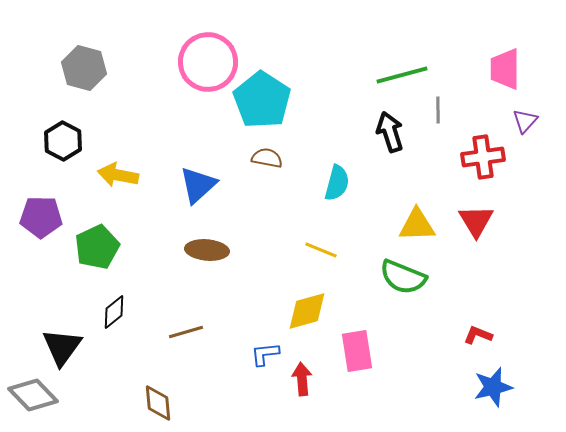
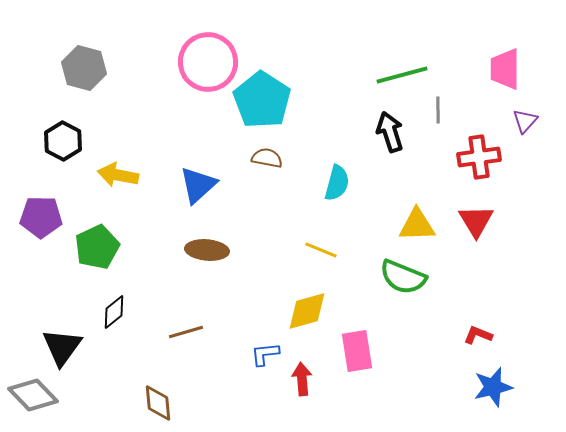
red cross: moved 4 px left
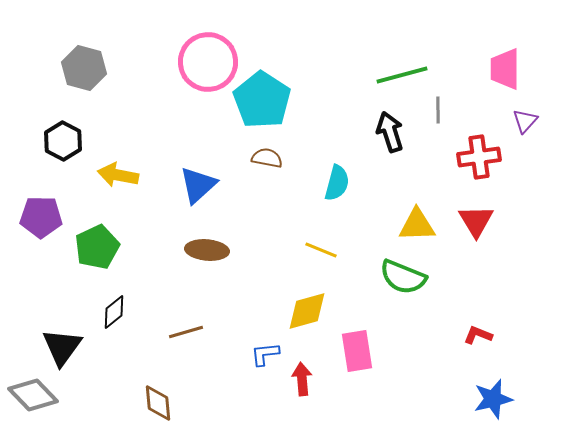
blue star: moved 12 px down
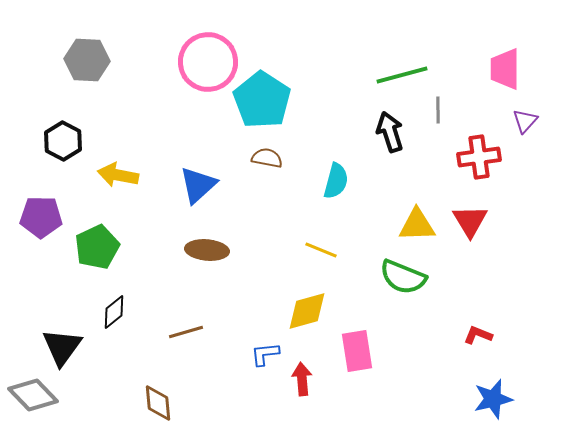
gray hexagon: moved 3 px right, 8 px up; rotated 12 degrees counterclockwise
cyan semicircle: moved 1 px left, 2 px up
red triangle: moved 6 px left
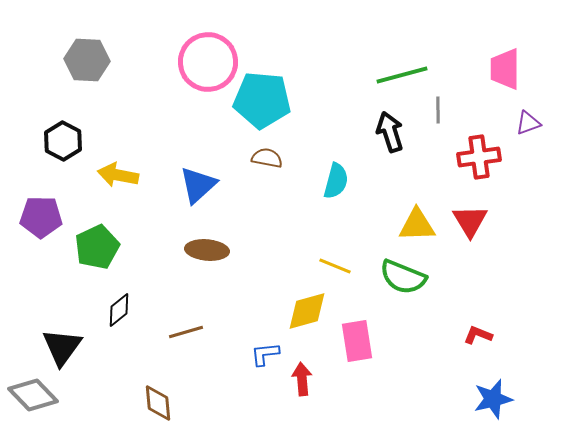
cyan pentagon: rotated 28 degrees counterclockwise
purple triangle: moved 3 px right, 2 px down; rotated 28 degrees clockwise
yellow line: moved 14 px right, 16 px down
black diamond: moved 5 px right, 2 px up
pink rectangle: moved 10 px up
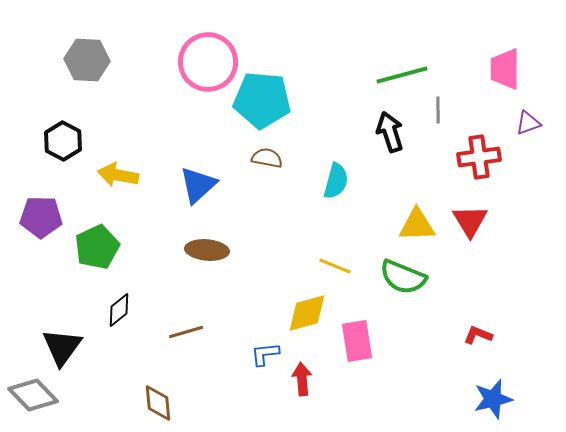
yellow diamond: moved 2 px down
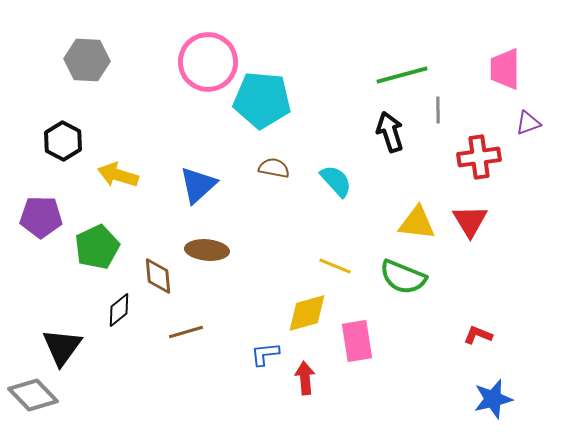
brown semicircle: moved 7 px right, 10 px down
yellow arrow: rotated 6 degrees clockwise
cyan semicircle: rotated 57 degrees counterclockwise
yellow triangle: moved 2 px up; rotated 9 degrees clockwise
red arrow: moved 3 px right, 1 px up
brown diamond: moved 127 px up
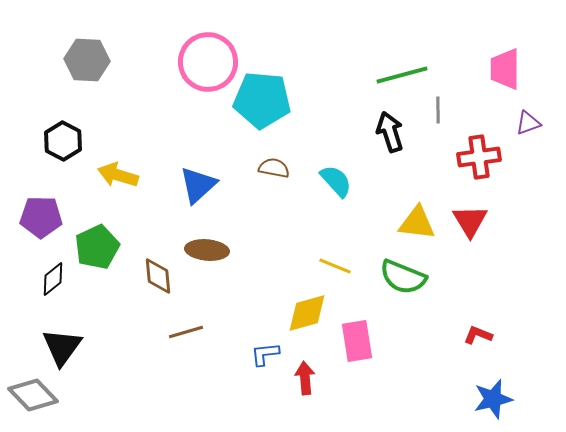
black diamond: moved 66 px left, 31 px up
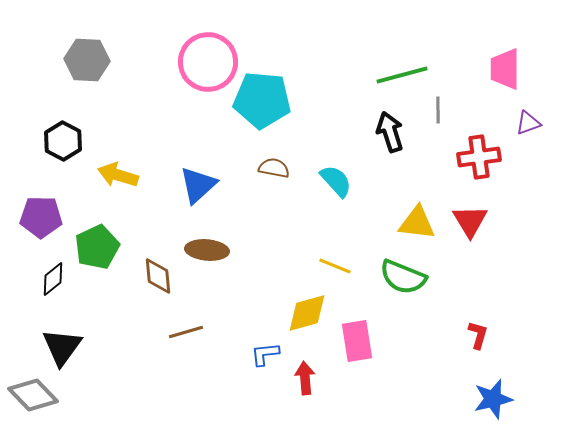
red L-shape: rotated 84 degrees clockwise
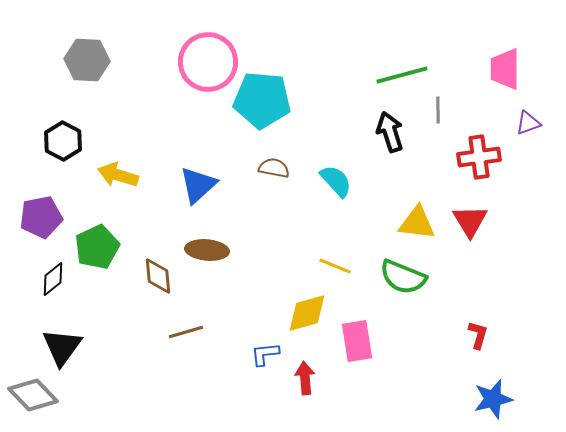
purple pentagon: rotated 12 degrees counterclockwise
